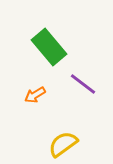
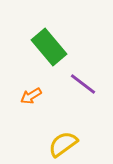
orange arrow: moved 4 px left, 1 px down
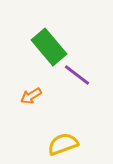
purple line: moved 6 px left, 9 px up
yellow semicircle: rotated 16 degrees clockwise
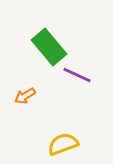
purple line: rotated 12 degrees counterclockwise
orange arrow: moved 6 px left
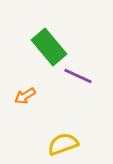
purple line: moved 1 px right, 1 px down
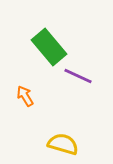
orange arrow: rotated 90 degrees clockwise
yellow semicircle: rotated 36 degrees clockwise
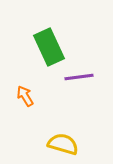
green rectangle: rotated 15 degrees clockwise
purple line: moved 1 px right, 1 px down; rotated 32 degrees counterclockwise
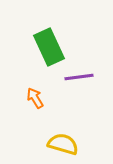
orange arrow: moved 10 px right, 2 px down
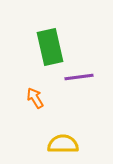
green rectangle: moved 1 px right; rotated 12 degrees clockwise
yellow semicircle: rotated 16 degrees counterclockwise
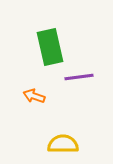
orange arrow: moved 1 px left, 2 px up; rotated 40 degrees counterclockwise
